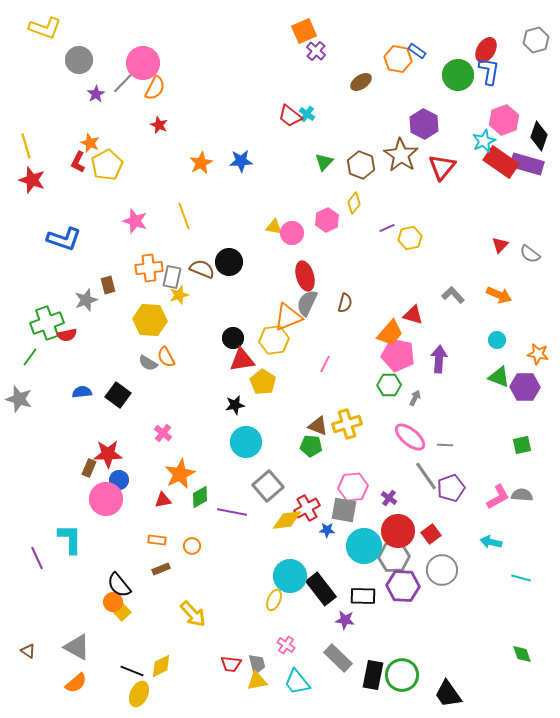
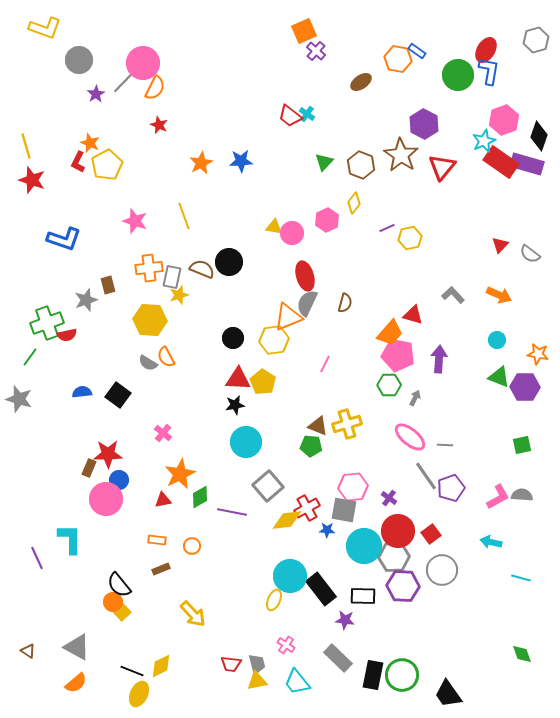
red triangle at (242, 360): moved 4 px left, 19 px down; rotated 12 degrees clockwise
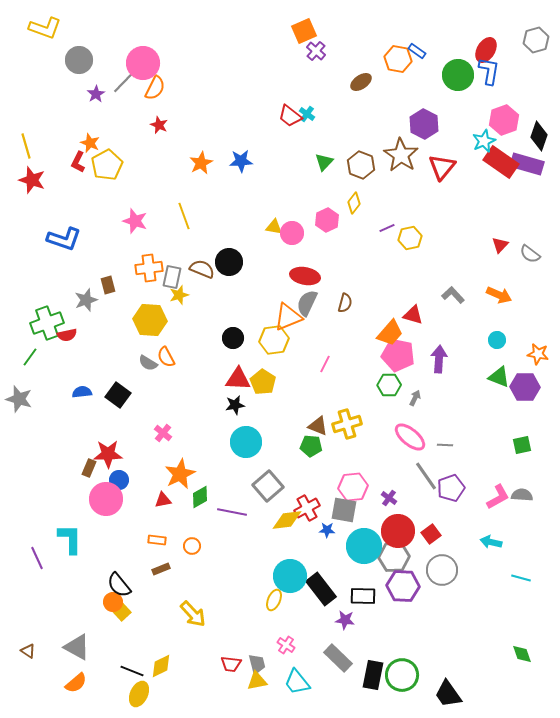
red ellipse at (305, 276): rotated 64 degrees counterclockwise
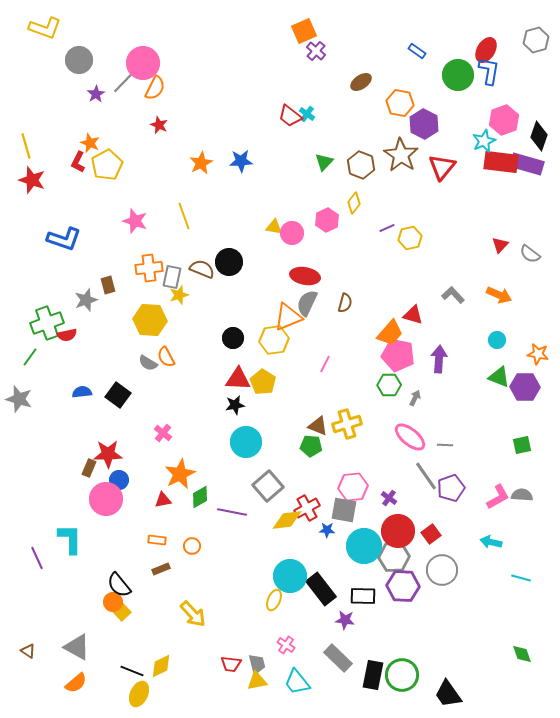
orange hexagon at (398, 59): moved 2 px right, 44 px down
red rectangle at (501, 162): rotated 28 degrees counterclockwise
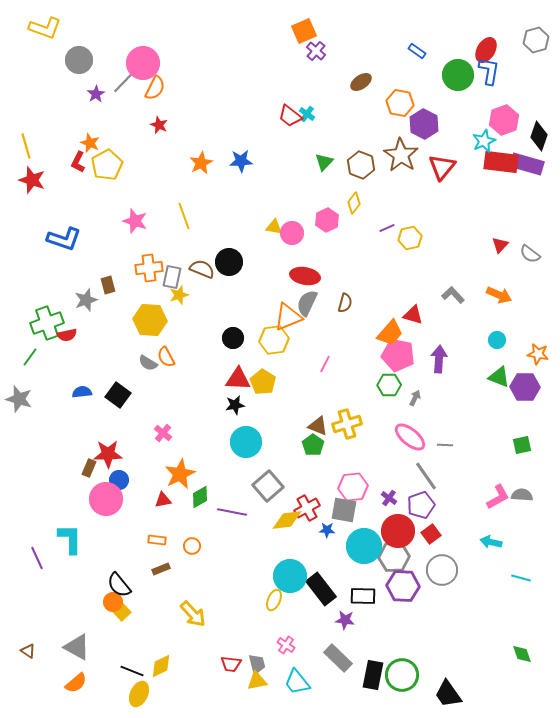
green pentagon at (311, 446): moved 2 px right, 1 px up; rotated 30 degrees clockwise
purple pentagon at (451, 488): moved 30 px left, 17 px down
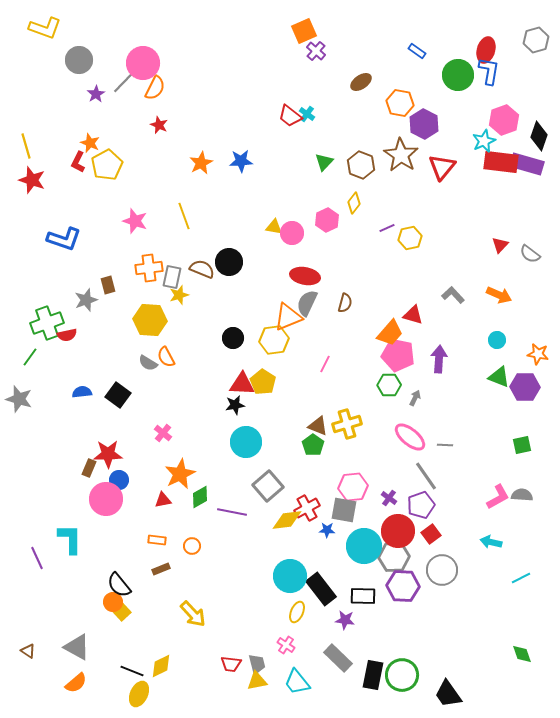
red ellipse at (486, 50): rotated 15 degrees counterclockwise
red triangle at (238, 379): moved 4 px right, 5 px down
cyan line at (521, 578): rotated 42 degrees counterclockwise
yellow ellipse at (274, 600): moved 23 px right, 12 px down
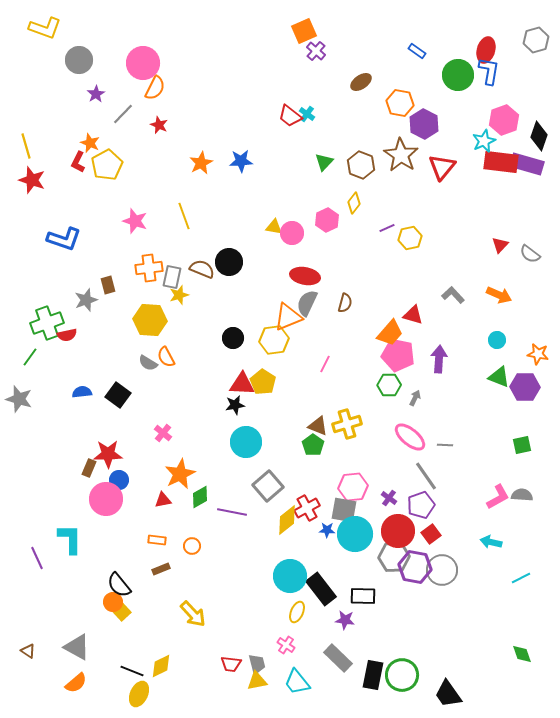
gray line at (123, 83): moved 31 px down
yellow diamond at (287, 520): rotated 32 degrees counterclockwise
cyan circle at (364, 546): moved 9 px left, 12 px up
purple hexagon at (403, 586): moved 12 px right, 19 px up; rotated 8 degrees clockwise
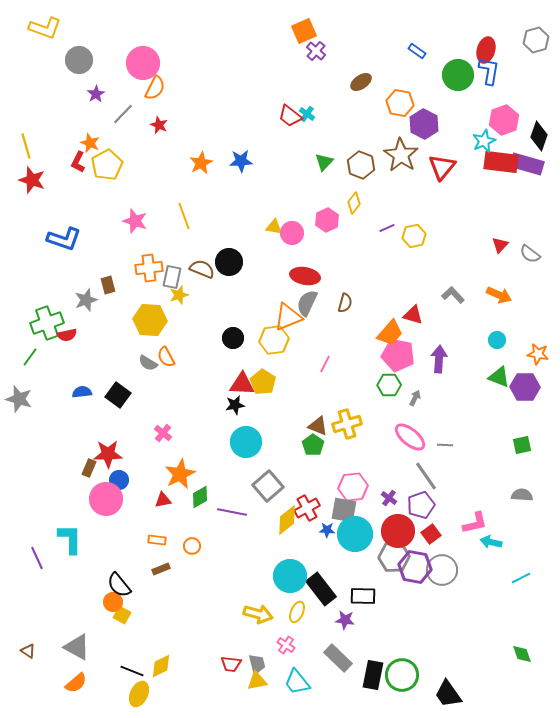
yellow hexagon at (410, 238): moved 4 px right, 2 px up
pink L-shape at (498, 497): moved 23 px left, 26 px down; rotated 16 degrees clockwise
yellow square at (122, 612): moved 3 px down; rotated 18 degrees counterclockwise
yellow arrow at (193, 614): moved 65 px right; rotated 32 degrees counterclockwise
